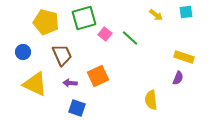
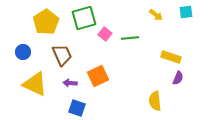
yellow pentagon: rotated 25 degrees clockwise
green line: rotated 48 degrees counterclockwise
yellow rectangle: moved 13 px left
yellow semicircle: moved 4 px right, 1 px down
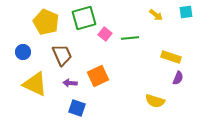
yellow pentagon: rotated 15 degrees counterclockwise
yellow semicircle: rotated 66 degrees counterclockwise
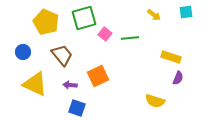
yellow arrow: moved 2 px left
brown trapezoid: rotated 15 degrees counterclockwise
purple arrow: moved 2 px down
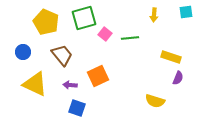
yellow arrow: rotated 56 degrees clockwise
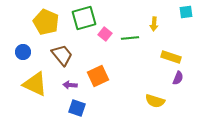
yellow arrow: moved 9 px down
